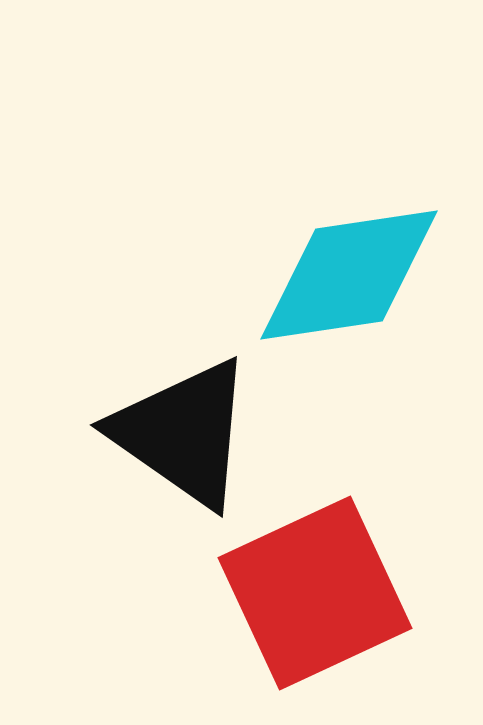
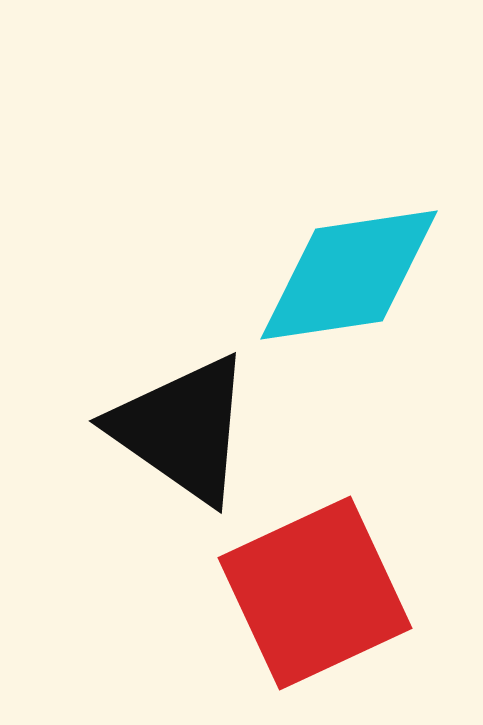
black triangle: moved 1 px left, 4 px up
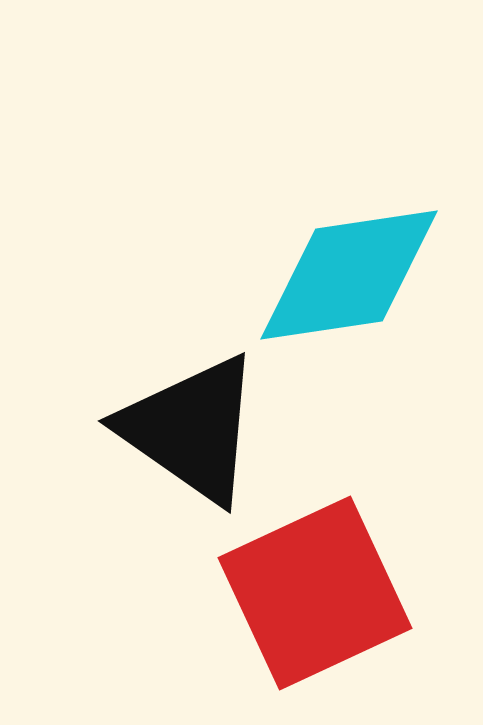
black triangle: moved 9 px right
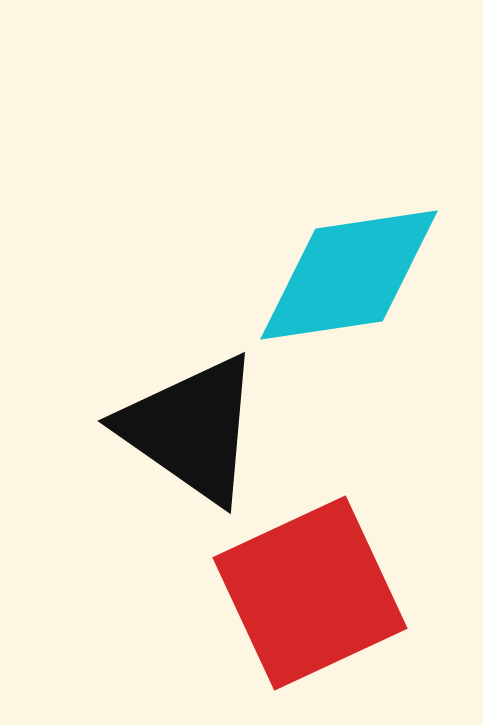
red square: moved 5 px left
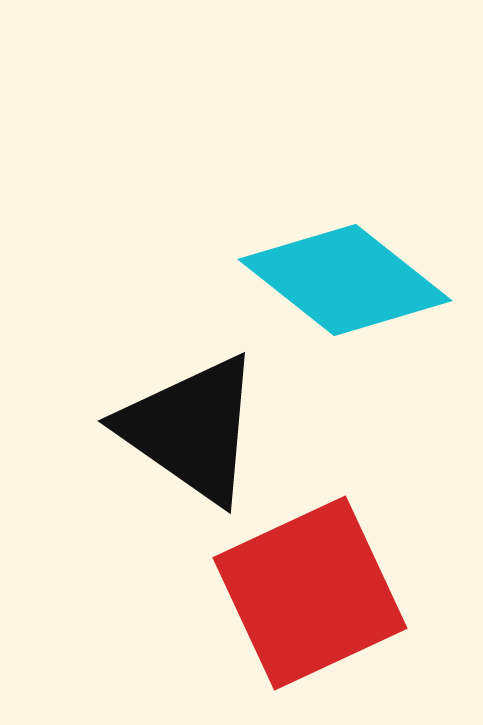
cyan diamond: moved 4 px left, 5 px down; rotated 47 degrees clockwise
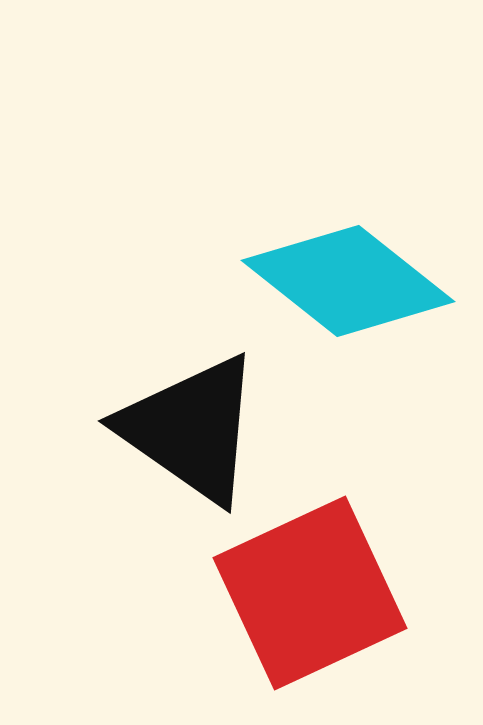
cyan diamond: moved 3 px right, 1 px down
